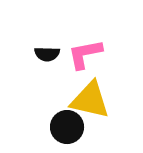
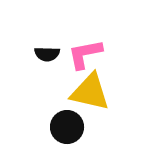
yellow triangle: moved 8 px up
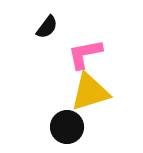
black semicircle: moved 27 px up; rotated 55 degrees counterclockwise
yellow triangle: rotated 30 degrees counterclockwise
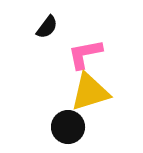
black circle: moved 1 px right
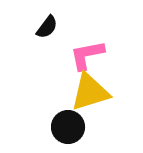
pink L-shape: moved 2 px right, 1 px down
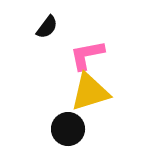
black circle: moved 2 px down
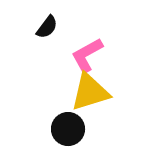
pink L-shape: rotated 18 degrees counterclockwise
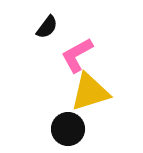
pink L-shape: moved 10 px left
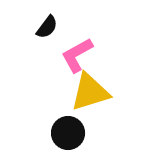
black circle: moved 4 px down
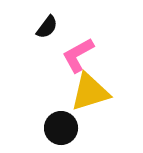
pink L-shape: moved 1 px right
black circle: moved 7 px left, 5 px up
